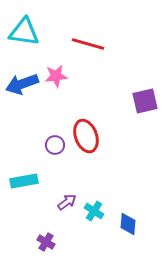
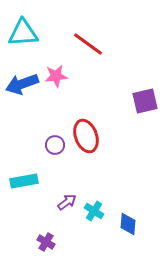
cyan triangle: moved 1 px left, 1 px down; rotated 12 degrees counterclockwise
red line: rotated 20 degrees clockwise
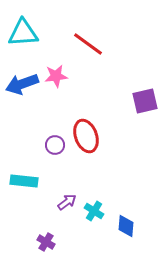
cyan rectangle: rotated 16 degrees clockwise
blue diamond: moved 2 px left, 2 px down
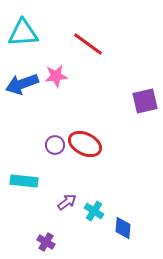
red ellipse: moved 1 px left, 8 px down; rotated 44 degrees counterclockwise
blue diamond: moved 3 px left, 2 px down
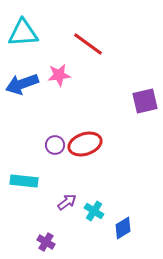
pink star: moved 3 px right, 1 px up
red ellipse: rotated 44 degrees counterclockwise
blue diamond: rotated 55 degrees clockwise
